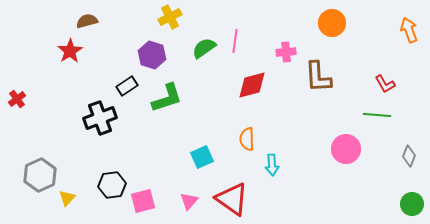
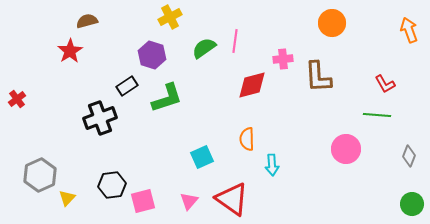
pink cross: moved 3 px left, 7 px down
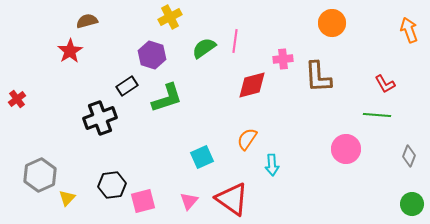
orange semicircle: rotated 35 degrees clockwise
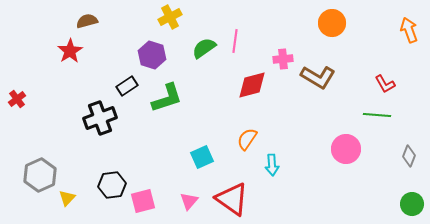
brown L-shape: rotated 56 degrees counterclockwise
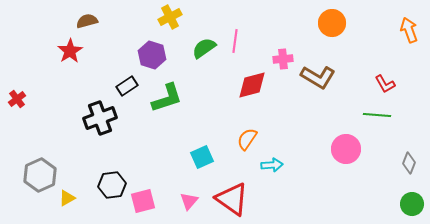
gray diamond: moved 7 px down
cyan arrow: rotated 90 degrees counterclockwise
yellow triangle: rotated 18 degrees clockwise
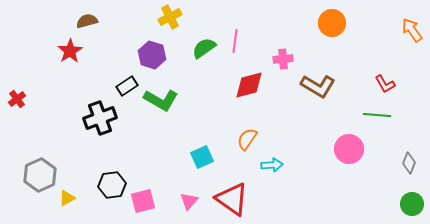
orange arrow: moved 3 px right; rotated 15 degrees counterclockwise
brown L-shape: moved 9 px down
red diamond: moved 3 px left
green L-shape: moved 6 px left, 2 px down; rotated 48 degrees clockwise
pink circle: moved 3 px right
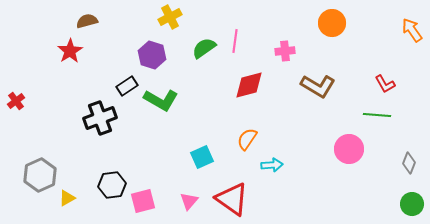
pink cross: moved 2 px right, 8 px up
red cross: moved 1 px left, 2 px down
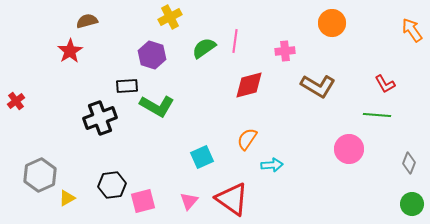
black rectangle: rotated 30 degrees clockwise
green L-shape: moved 4 px left, 6 px down
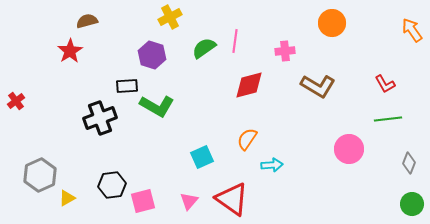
green line: moved 11 px right, 4 px down; rotated 12 degrees counterclockwise
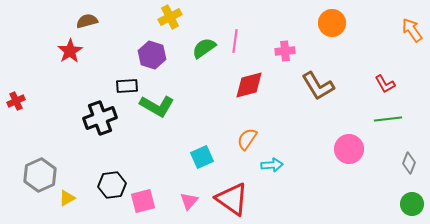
brown L-shape: rotated 28 degrees clockwise
red cross: rotated 12 degrees clockwise
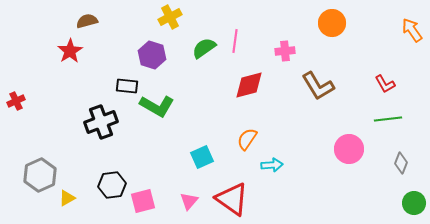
black rectangle: rotated 10 degrees clockwise
black cross: moved 1 px right, 4 px down
gray diamond: moved 8 px left
green circle: moved 2 px right, 1 px up
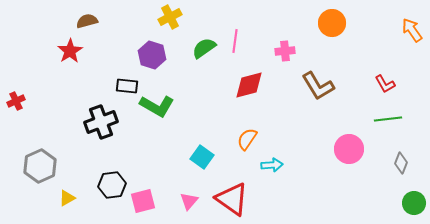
cyan square: rotated 30 degrees counterclockwise
gray hexagon: moved 9 px up
